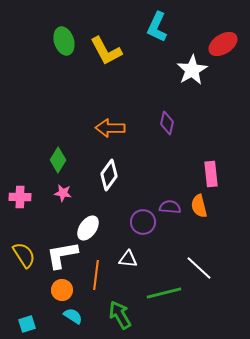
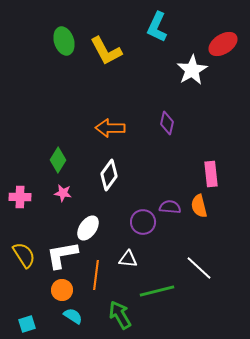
green line: moved 7 px left, 2 px up
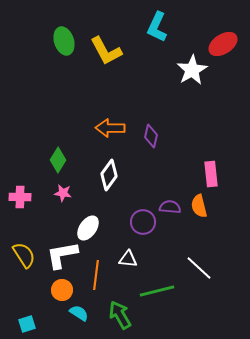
purple diamond: moved 16 px left, 13 px down
cyan semicircle: moved 6 px right, 3 px up
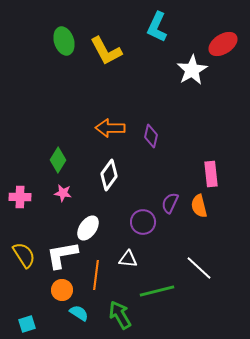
purple semicircle: moved 4 px up; rotated 70 degrees counterclockwise
